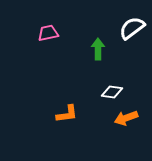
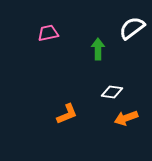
orange L-shape: rotated 15 degrees counterclockwise
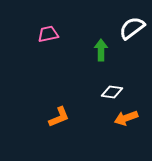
pink trapezoid: moved 1 px down
green arrow: moved 3 px right, 1 px down
orange L-shape: moved 8 px left, 3 px down
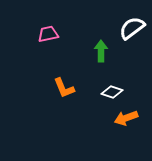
green arrow: moved 1 px down
white diamond: rotated 10 degrees clockwise
orange L-shape: moved 5 px right, 29 px up; rotated 90 degrees clockwise
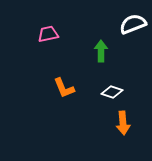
white semicircle: moved 1 px right, 4 px up; rotated 16 degrees clockwise
orange arrow: moved 3 px left, 5 px down; rotated 75 degrees counterclockwise
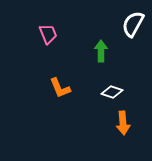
white semicircle: rotated 40 degrees counterclockwise
pink trapezoid: rotated 80 degrees clockwise
orange L-shape: moved 4 px left
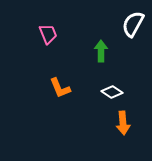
white diamond: rotated 15 degrees clockwise
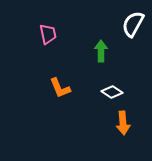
pink trapezoid: rotated 10 degrees clockwise
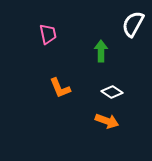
orange arrow: moved 16 px left, 2 px up; rotated 65 degrees counterclockwise
